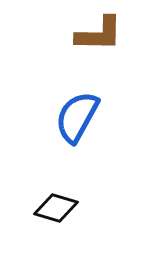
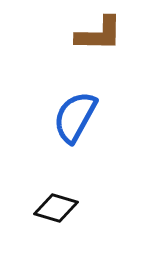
blue semicircle: moved 2 px left
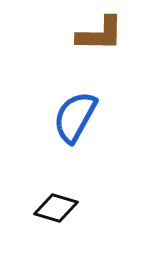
brown L-shape: moved 1 px right
